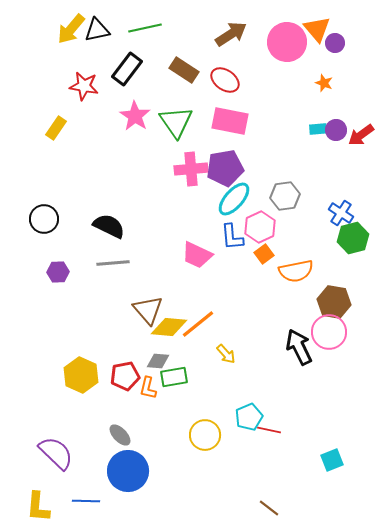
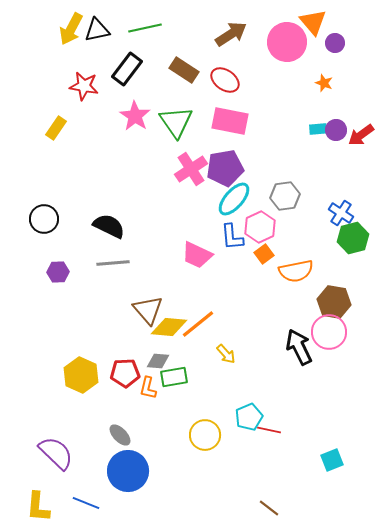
yellow arrow at (71, 29): rotated 12 degrees counterclockwise
orange triangle at (317, 29): moved 4 px left, 7 px up
pink cross at (191, 169): rotated 28 degrees counterclockwise
red pentagon at (125, 376): moved 3 px up; rotated 8 degrees clockwise
blue line at (86, 501): moved 2 px down; rotated 20 degrees clockwise
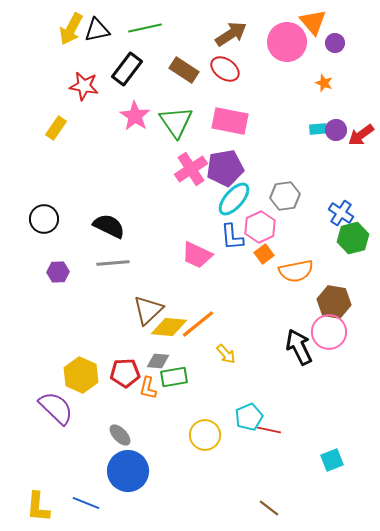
red ellipse at (225, 80): moved 11 px up
brown triangle at (148, 310): rotated 28 degrees clockwise
purple semicircle at (56, 453): moved 45 px up
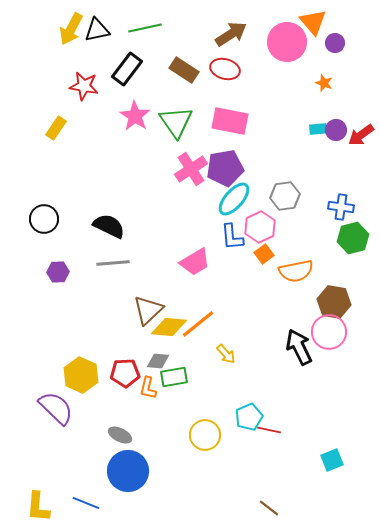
red ellipse at (225, 69): rotated 20 degrees counterclockwise
blue cross at (341, 213): moved 6 px up; rotated 25 degrees counterclockwise
pink trapezoid at (197, 255): moved 2 px left, 7 px down; rotated 56 degrees counterclockwise
gray ellipse at (120, 435): rotated 20 degrees counterclockwise
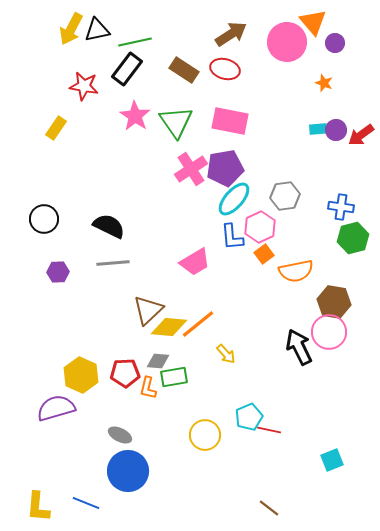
green line at (145, 28): moved 10 px left, 14 px down
purple semicircle at (56, 408): rotated 60 degrees counterclockwise
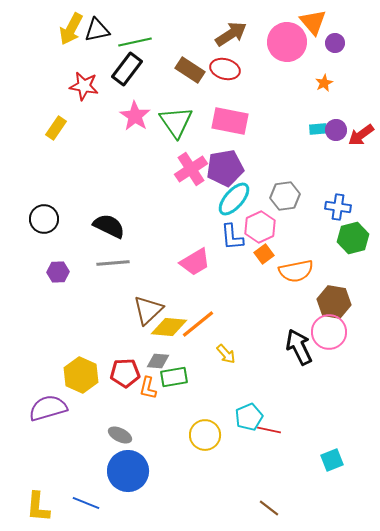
brown rectangle at (184, 70): moved 6 px right
orange star at (324, 83): rotated 24 degrees clockwise
blue cross at (341, 207): moved 3 px left
purple semicircle at (56, 408): moved 8 px left
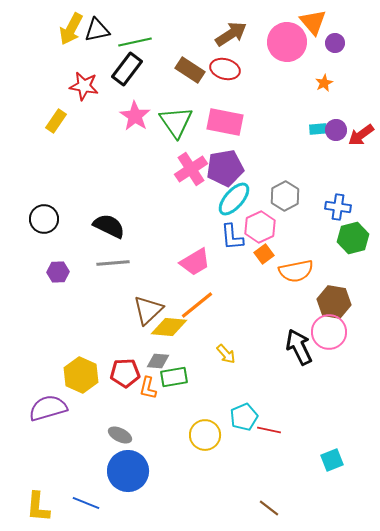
pink rectangle at (230, 121): moved 5 px left, 1 px down
yellow rectangle at (56, 128): moved 7 px up
gray hexagon at (285, 196): rotated 20 degrees counterclockwise
orange line at (198, 324): moved 1 px left, 19 px up
cyan pentagon at (249, 417): moved 5 px left
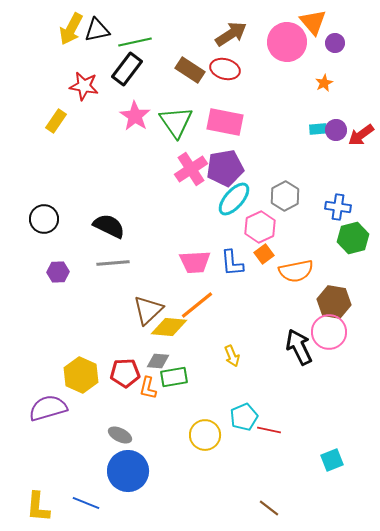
blue L-shape at (232, 237): moved 26 px down
pink trapezoid at (195, 262): rotated 28 degrees clockwise
yellow arrow at (226, 354): moved 6 px right, 2 px down; rotated 20 degrees clockwise
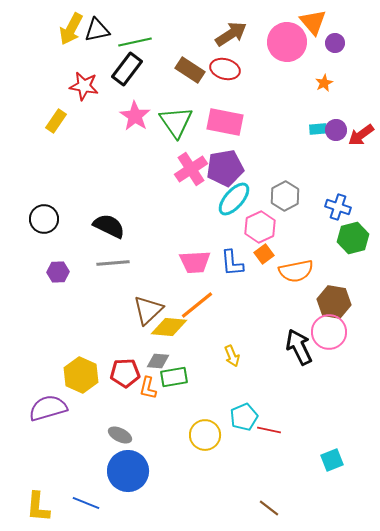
blue cross at (338, 207): rotated 10 degrees clockwise
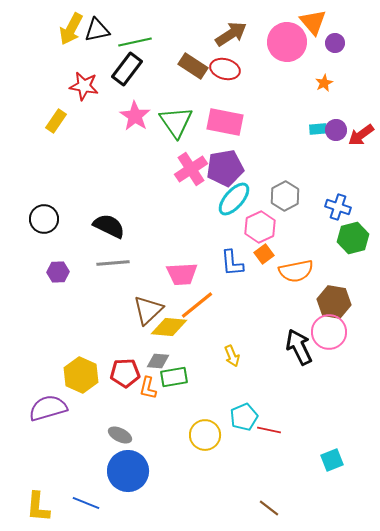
brown rectangle at (190, 70): moved 3 px right, 4 px up
pink trapezoid at (195, 262): moved 13 px left, 12 px down
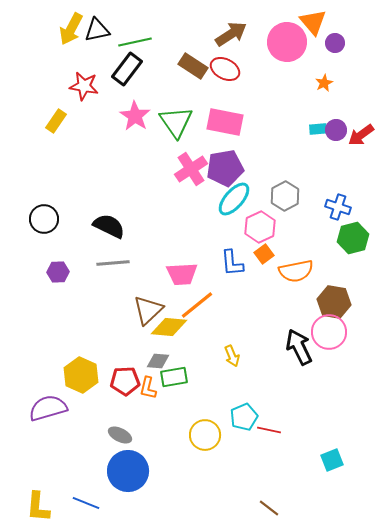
red ellipse at (225, 69): rotated 12 degrees clockwise
red pentagon at (125, 373): moved 8 px down
